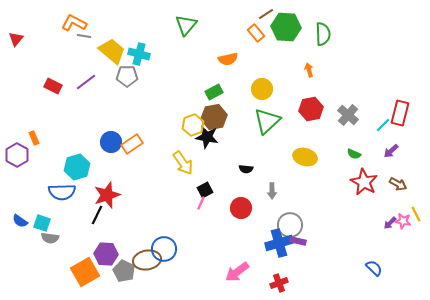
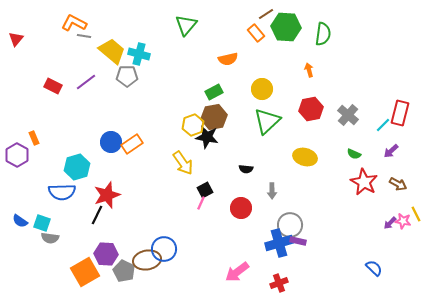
green semicircle at (323, 34): rotated 10 degrees clockwise
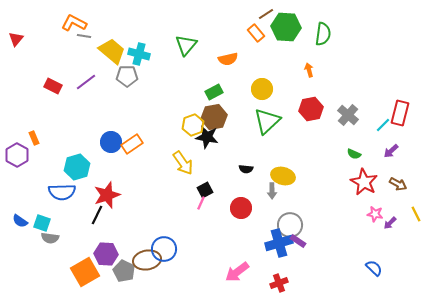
green triangle at (186, 25): moved 20 px down
yellow ellipse at (305, 157): moved 22 px left, 19 px down
pink star at (403, 221): moved 28 px left, 7 px up
purple rectangle at (298, 241): rotated 21 degrees clockwise
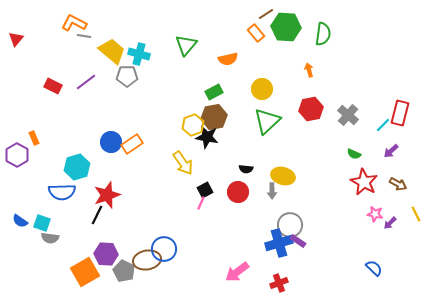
red circle at (241, 208): moved 3 px left, 16 px up
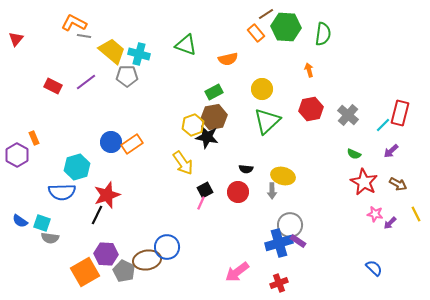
green triangle at (186, 45): rotated 50 degrees counterclockwise
blue circle at (164, 249): moved 3 px right, 2 px up
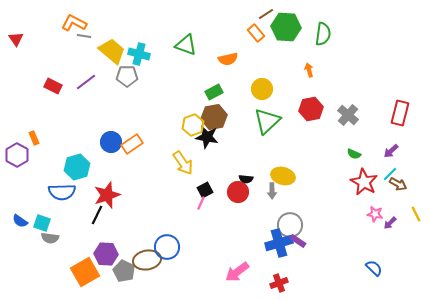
red triangle at (16, 39): rotated 14 degrees counterclockwise
cyan line at (383, 125): moved 7 px right, 49 px down
black semicircle at (246, 169): moved 10 px down
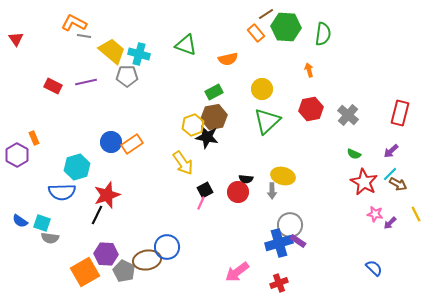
purple line at (86, 82): rotated 25 degrees clockwise
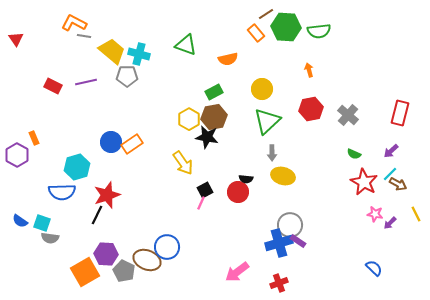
green semicircle at (323, 34): moved 4 px left, 3 px up; rotated 75 degrees clockwise
yellow hexagon at (193, 125): moved 4 px left, 6 px up; rotated 10 degrees counterclockwise
gray arrow at (272, 191): moved 38 px up
brown ellipse at (147, 260): rotated 32 degrees clockwise
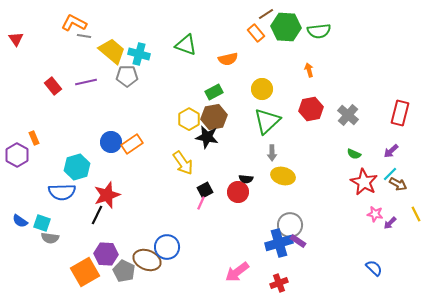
red rectangle at (53, 86): rotated 24 degrees clockwise
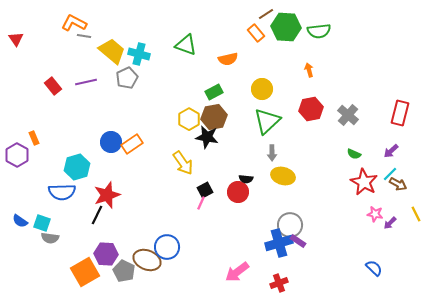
gray pentagon at (127, 76): moved 2 px down; rotated 25 degrees counterclockwise
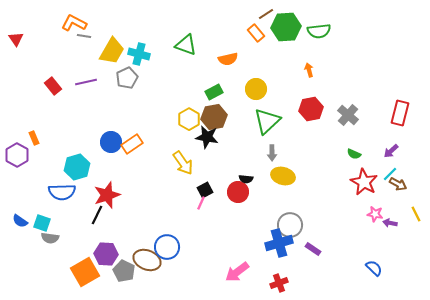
green hexagon at (286, 27): rotated 8 degrees counterclockwise
yellow trapezoid at (112, 51): rotated 80 degrees clockwise
yellow circle at (262, 89): moved 6 px left
purple arrow at (390, 223): rotated 56 degrees clockwise
purple rectangle at (298, 241): moved 15 px right, 8 px down
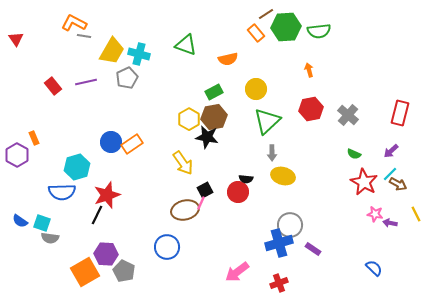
brown ellipse at (147, 260): moved 38 px right, 50 px up; rotated 36 degrees counterclockwise
